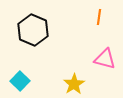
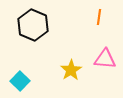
black hexagon: moved 5 px up
pink triangle: rotated 10 degrees counterclockwise
yellow star: moved 3 px left, 14 px up
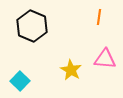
black hexagon: moved 1 px left, 1 px down
yellow star: rotated 10 degrees counterclockwise
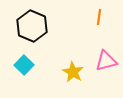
pink triangle: moved 1 px right, 2 px down; rotated 20 degrees counterclockwise
yellow star: moved 2 px right, 2 px down
cyan square: moved 4 px right, 16 px up
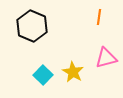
pink triangle: moved 3 px up
cyan square: moved 19 px right, 10 px down
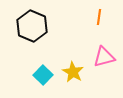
pink triangle: moved 2 px left, 1 px up
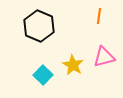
orange line: moved 1 px up
black hexagon: moved 7 px right
yellow star: moved 7 px up
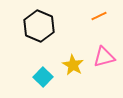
orange line: rotated 56 degrees clockwise
cyan square: moved 2 px down
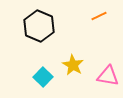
pink triangle: moved 4 px right, 19 px down; rotated 25 degrees clockwise
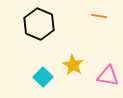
orange line: rotated 35 degrees clockwise
black hexagon: moved 2 px up
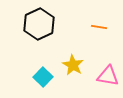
orange line: moved 11 px down
black hexagon: rotated 12 degrees clockwise
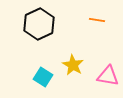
orange line: moved 2 px left, 7 px up
cyan square: rotated 12 degrees counterclockwise
